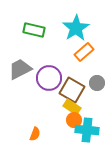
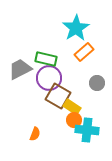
green rectangle: moved 12 px right, 29 px down
brown square: moved 14 px left, 6 px down
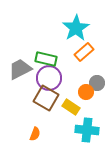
brown square: moved 12 px left, 2 px down
yellow rectangle: moved 1 px left
orange circle: moved 12 px right, 28 px up
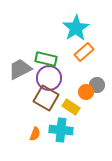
gray circle: moved 2 px down
cyan cross: moved 26 px left
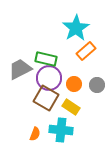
orange rectangle: moved 2 px right, 1 px up
orange circle: moved 12 px left, 8 px up
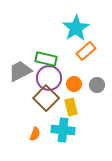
gray trapezoid: moved 2 px down
brown square: rotated 15 degrees clockwise
yellow rectangle: rotated 42 degrees clockwise
cyan cross: moved 2 px right
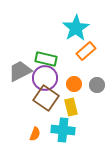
purple circle: moved 4 px left
brown square: rotated 10 degrees counterclockwise
